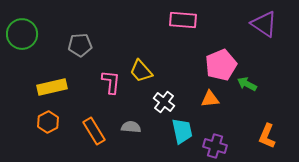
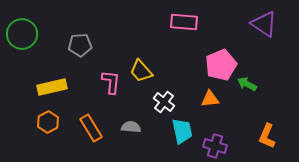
pink rectangle: moved 1 px right, 2 px down
orange rectangle: moved 3 px left, 3 px up
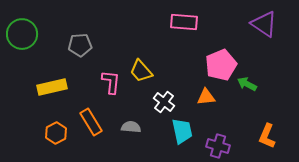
orange triangle: moved 4 px left, 2 px up
orange hexagon: moved 8 px right, 11 px down
orange rectangle: moved 6 px up
purple cross: moved 3 px right
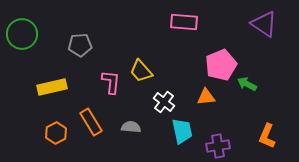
purple cross: rotated 25 degrees counterclockwise
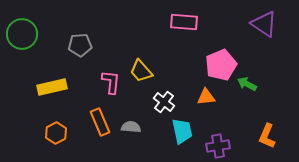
orange rectangle: moved 9 px right; rotated 8 degrees clockwise
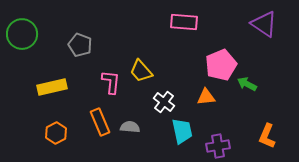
gray pentagon: rotated 25 degrees clockwise
gray semicircle: moved 1 px left
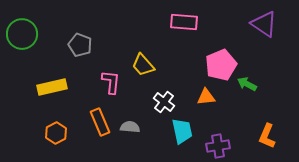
yellow trapezoid: moved 2 px right, 6 px up
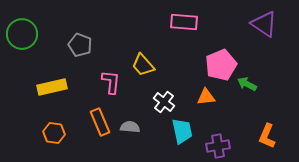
orange hexagon: moved 2 px left; rotated 25 degrees counterclockwise
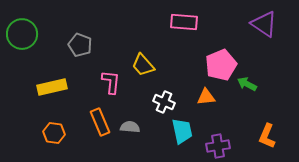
white cross: rotated 15 degrees counterclockwise
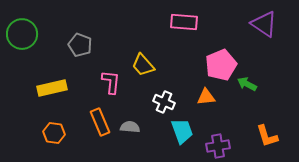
yellow rectangle: moved 1 px down
cyan trapezoid: rotated 8 degrees counterclockwise
orange L-shape: rotated 40 degrees counterclockwise
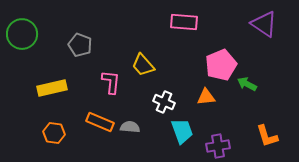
orange rectangle: rotated 44 degrees counterclockwise
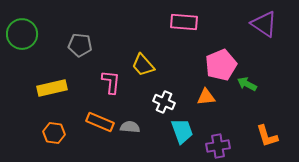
gray pentagon: rotated 15 degrees counterclockwise
